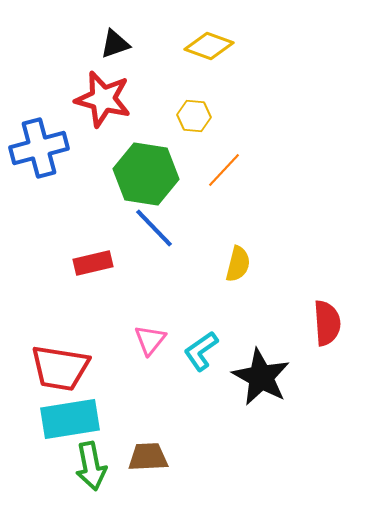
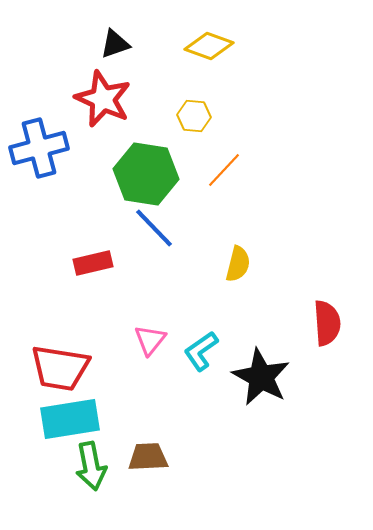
red star: rotated 10 degrees clockwise
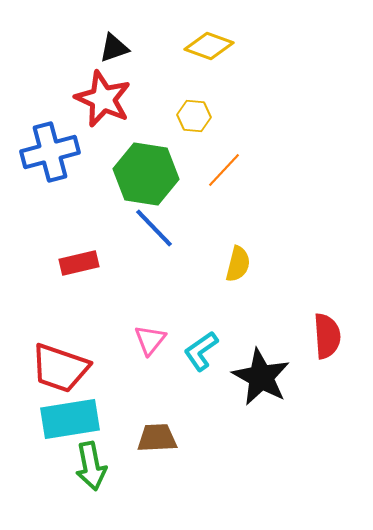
black triangle: moved 1 px left, 4 px down
blue cross: moved 11 px right, 4 px down
red rectangle: moved 14 px left
red semicircle: moved 13 px down
red trapezoid: rotated 10 degrees clockwise
brown trapezoid: moved 9 px right, 19 px up
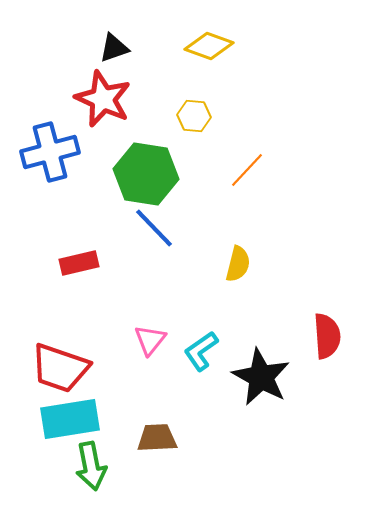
orange line: moved 23 px right
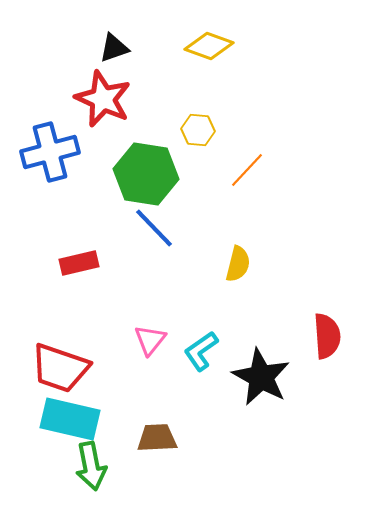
yellow hexagon: moved 4 px right, 14 px down
cyan rectangle: rotated 22 degrees clockwise
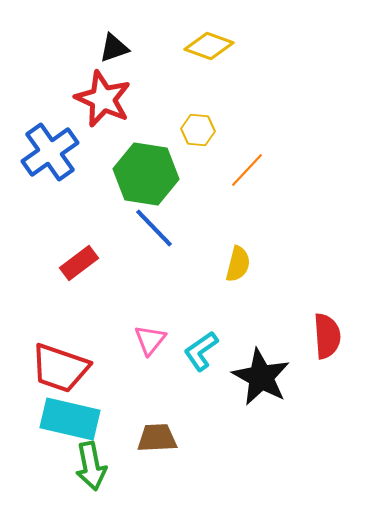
blue cross: rotated 20 degrees counterclockwise
red rectangle: rotated 24 degrees counterclockwise
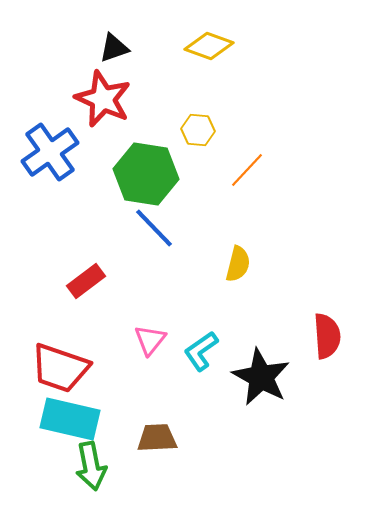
red rectangle: moved 7 px right, 18 px down
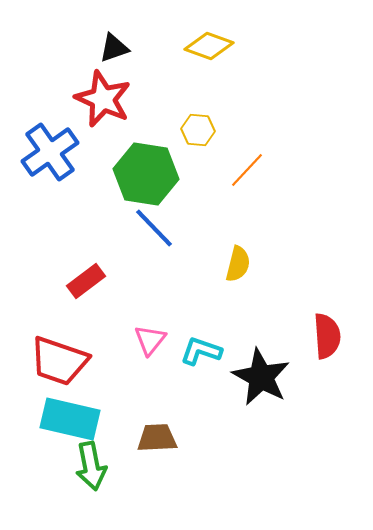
cyan L-shape: rotated 54 degrees clockwise
red trapezoid: moved 1 px left, 7 px up
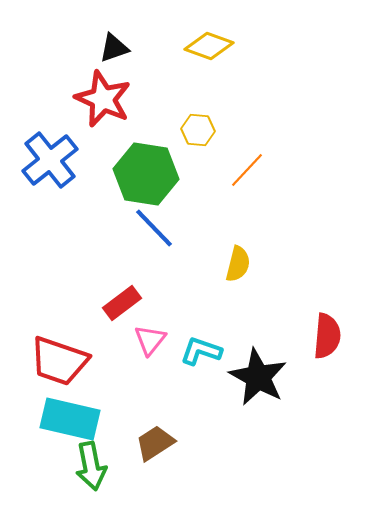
blue cross: moved 8 px down; rotated 4 degrees counterclockwise
red rectangle: moved 36 px right, 22 px down
red semicircle: rotated 9 degrees clockwise
black star: moved 3 px left
brown trapezoid: moved 2 px left, 5 px down; rotated 30 degrees counterclockwise
